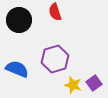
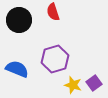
red semicircle: moved 2 px left
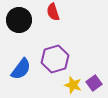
blue semicircle: moved 4 px right; rotated 105 degrees clockwise
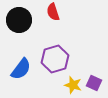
purple square: rotated 28 degrees counterclockwise
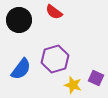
red semicircle: moved 1 px right; rotated 36 degrees counterclockwise
purple square: moved 2 px right, 5 px up
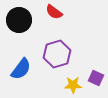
purple hexagon: moved 2 px right, 5 px up
yellow star: rotated 18 degrees counterclockwise
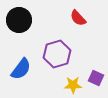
red semicircle: moved 24 px right, 6 px down; rotated 12 degrees clockwise
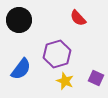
yellow star: moved 8 px left, 4 px up; rotated 24 degrees clockwise
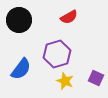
red semicircle: moved 9 px left, 1 px up; rotated 78 degrees counterclockwise
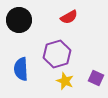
blue semicircle: rotated 140 degrees clockwise
